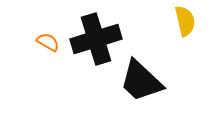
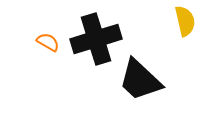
black trapezoid: moved 1 px left, 1 px up
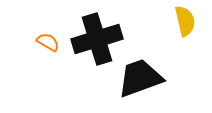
black cross: moved 1 px right
black trapezoid: moved 2 px up; rotated 117 degrees clockwise
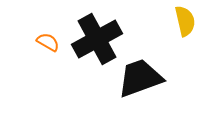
black cross: rotated 12 degrees counterclockwise
